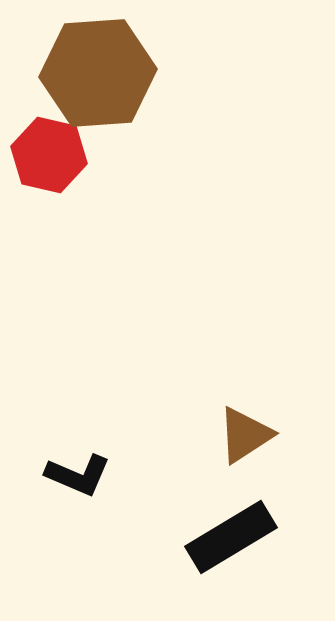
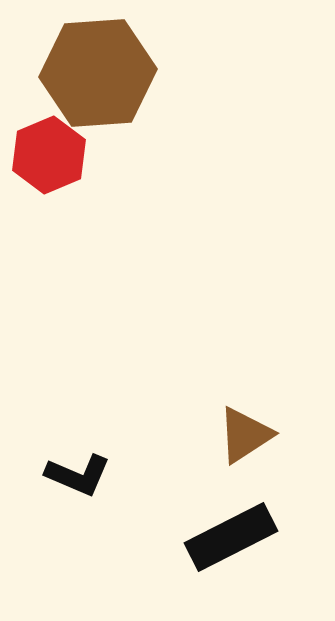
red hexagon: rotated 24 degrees clockwise
black rectangle: rotated 4 degrees clockwise
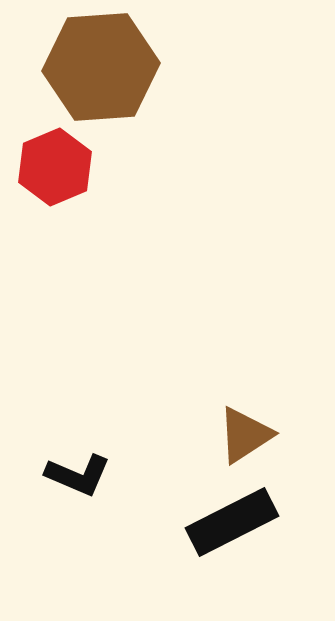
brown hexagon: moved 3 px right, 6 px up
red hexagon: moved 6 px right, 12 px down
black rectangle: moved 1 px right, 15 px up
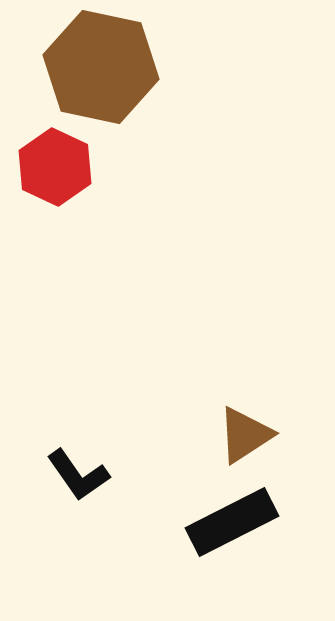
brown hexagon: rotated 16 degrees clockwise
red hexagon: rotated 12 degrees counterclockwise
black L-shape: rotated 32 degrees clockwise
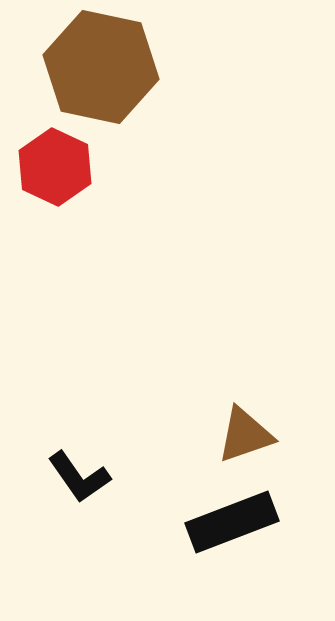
brown triangle: rotated 14 degrees clockwise
black L-shape: moved 1 px right, 2 px down
black rectangle: rotated 6 degrees clockwise
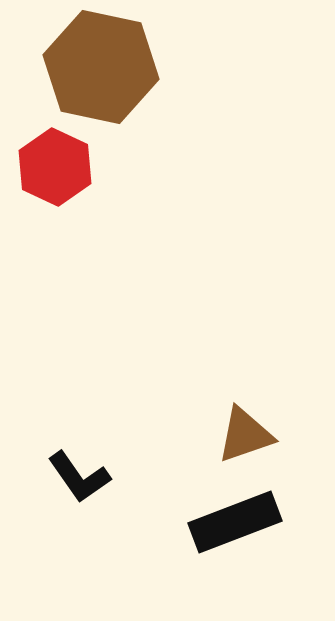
black rectangle: moved 3 px right
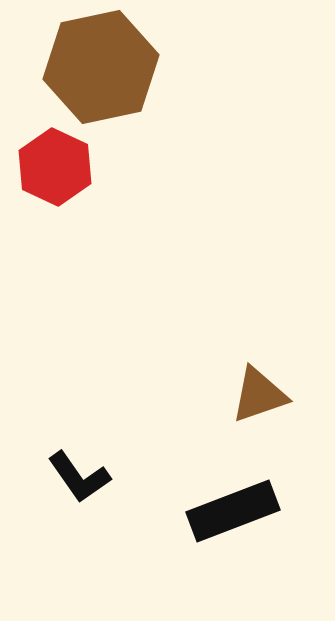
brown hexagon: rotated 24 degrees counterclockwise
brown triangle: moved 14 px right, 40 px up
black rectangle: moved 2 px left, 11 px up
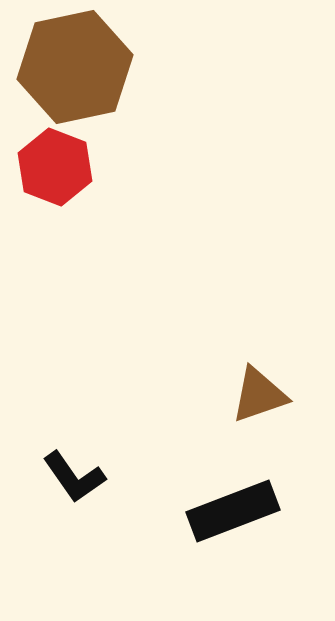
brown hexagon: moved 26 px left
red hexagon: rotated 4 degrees counterclockwise
black L-shape: moved 5 px left
